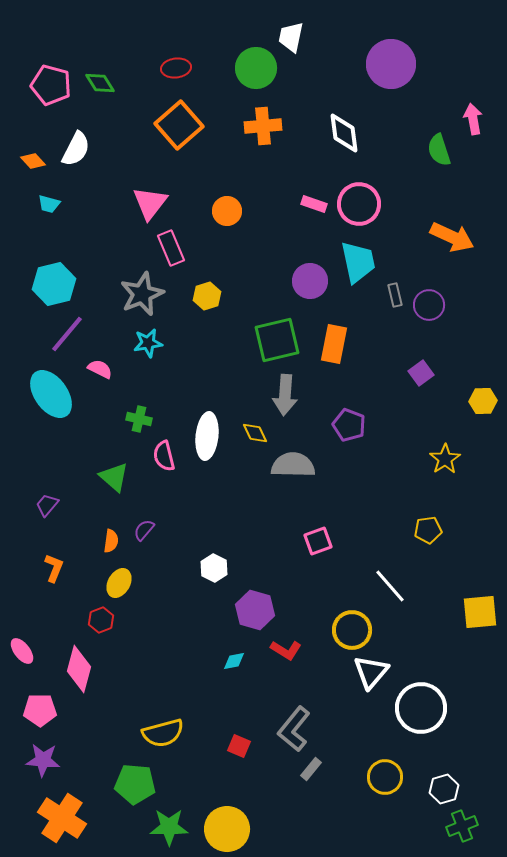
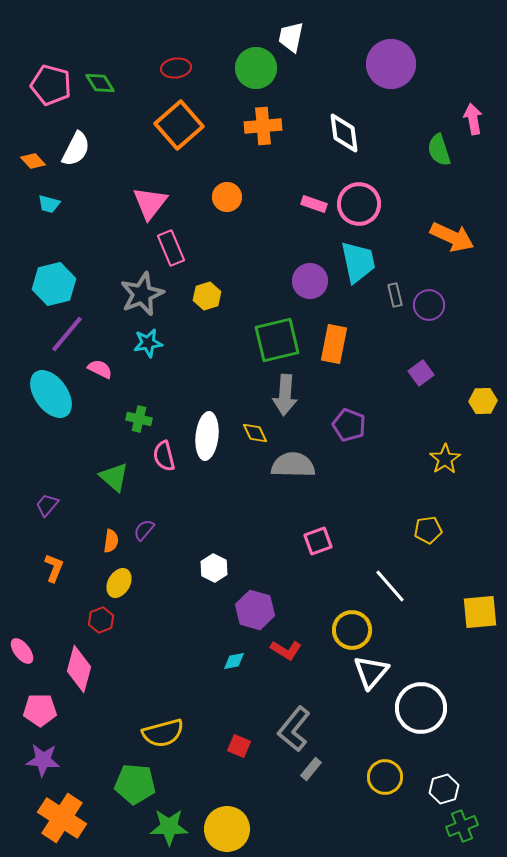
orange circle at (227, 211): moved 14 px up
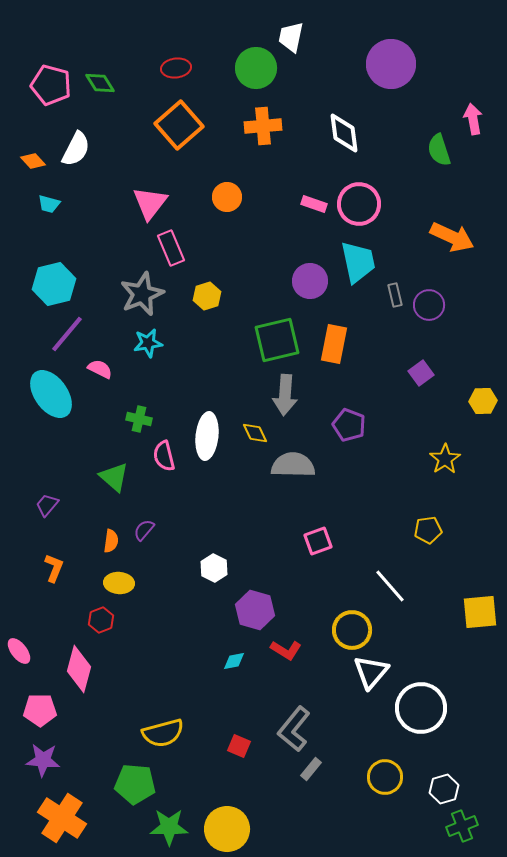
yellow ellipse at (119, 583): rotated 64 degrees clockwise
pink ellipse at (22, 651): moved 3 px left
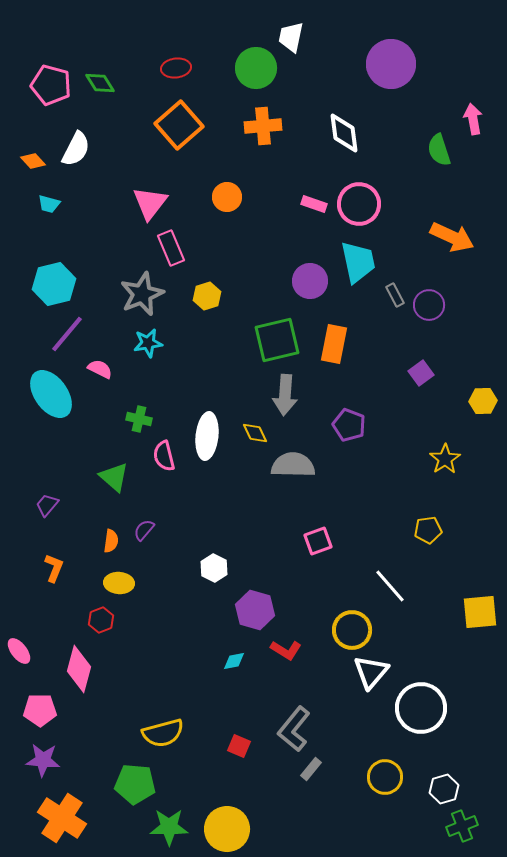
gray rectangle at (395, 295): rotated 15 degrees counterclockwise
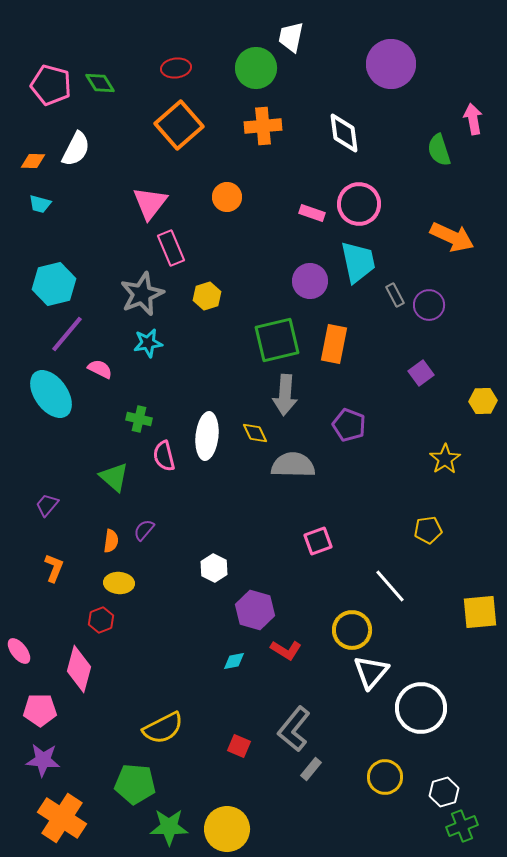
orange diamond at (33, 161): rotated 45 degrees counterclockwise
cyan trapezoid at (49, 204): moved 9 px left
pink rectangle at (314, 204): moved 2 px left, 9 px down
yellow semicircle at (163, 733): moved 5 px up; rotated 12 degrees counterclockwise
white hexagon at (444, 789): moved 3 px down
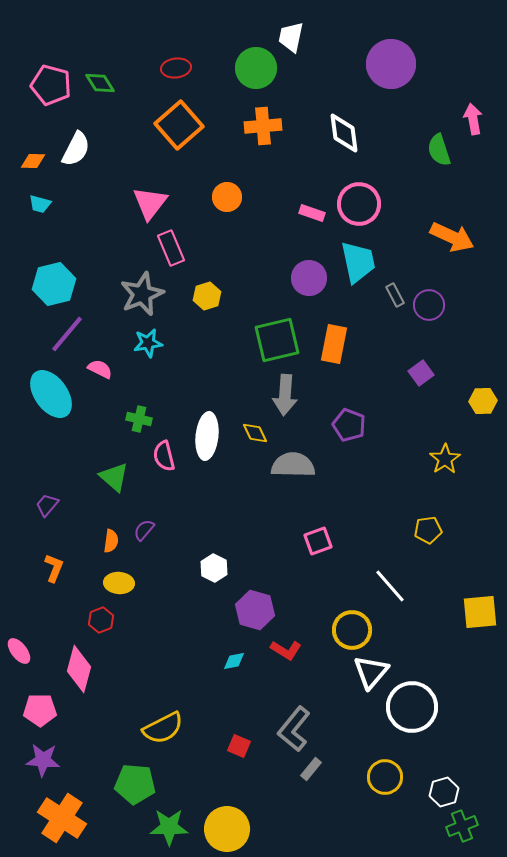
purple circle at (310, 281): moved 1 px left, 3 px up
white circle at (421, 708): moved 9 px left, 1 px up
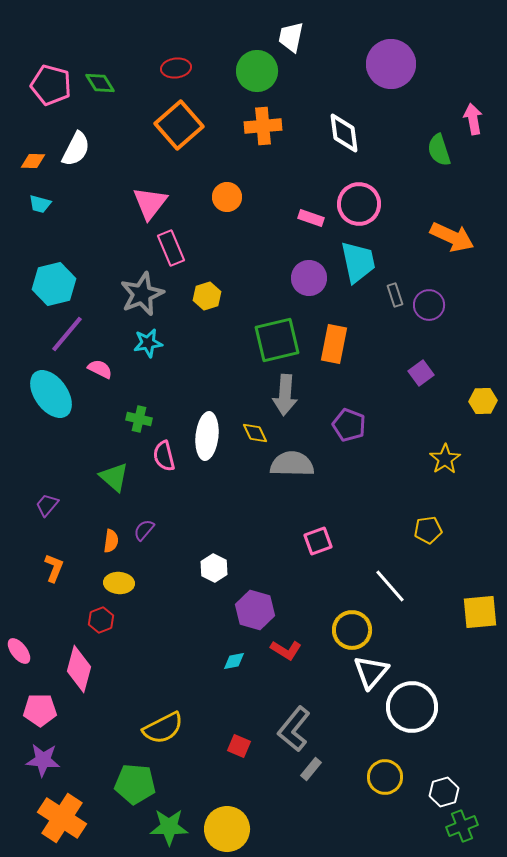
green circle at (256, 68): moved 1 px right, 3 px down
pink rectangle at (312, 213): moved 1 px left, 5 px down
gray rectangle at (395, 295): rotated 10 degrees clockwise
gray semicircle at (293, 465): moved 1 px left, 1 px up
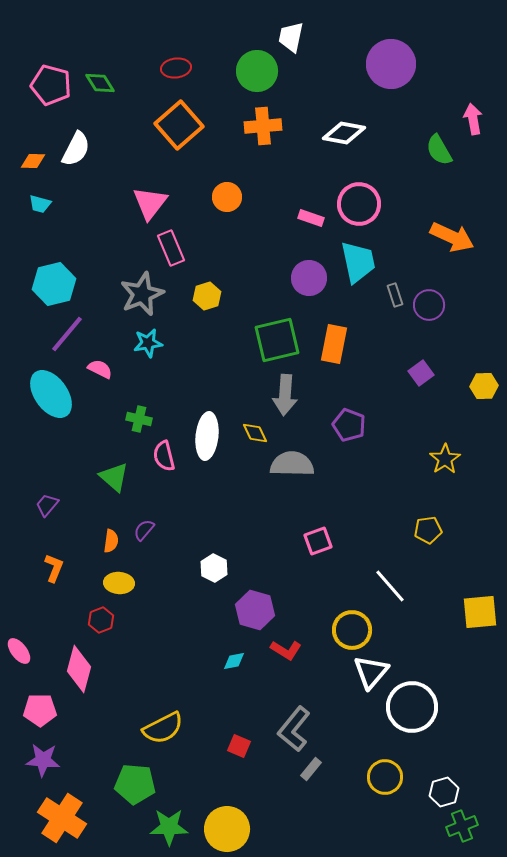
white diamond at (344, 133): rotated 72 degrees counterclockwise
green semicircle at (439, 150): rotated 12 degrees counterclockwise
yellow hexagon at (483, 401): moved 1 px right, 15 px up
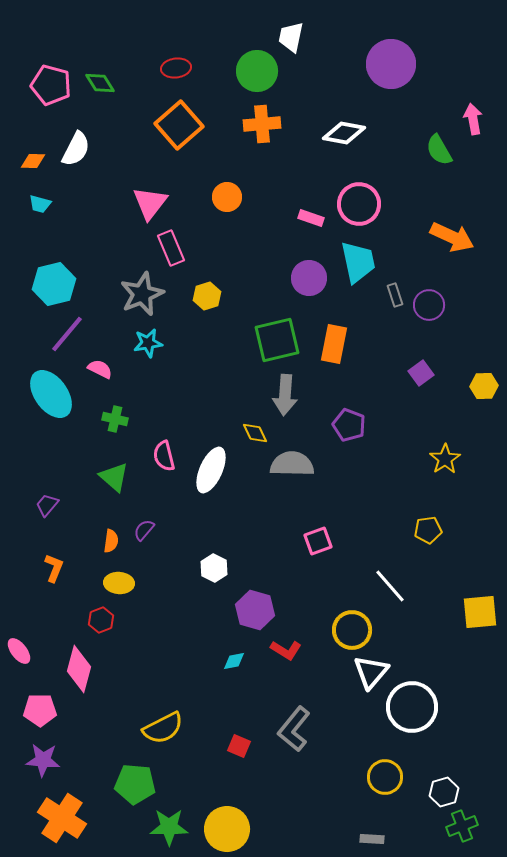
orange cross at (263, 126): moved 1 px left, 2 px up
green cross at (139, 419): moved 24 px left
white ellipse at (207, 436): moved 4 px right, 34 px down; rotated 18 degrees clockwise
gray rectangle at (311, 769): moved 61 px right, 70 px down; rotated 55 degrees clockwise
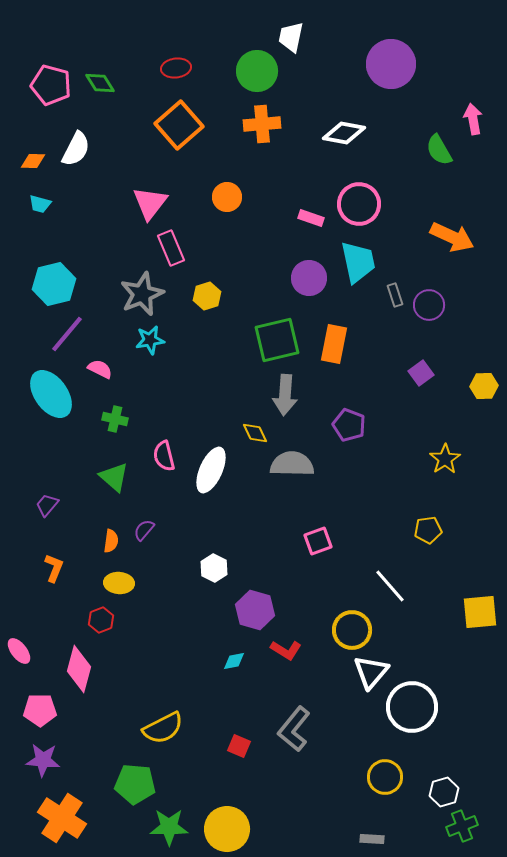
cyan star at (148, 343): moved 2 px right, 3 px up
